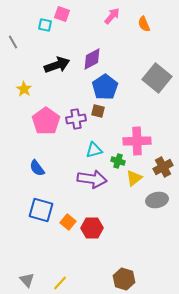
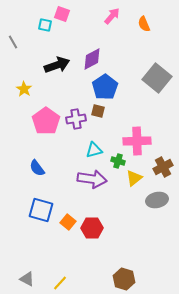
gray triangle: moved 1 px up; rotated 21 degrees counterclockwise
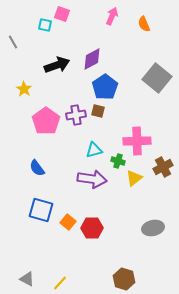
pink arrow: rotated 18 degrees counterclockwise
purple cross: moved 4 px up
gray ellipse: moved 4 px left, 28 px down
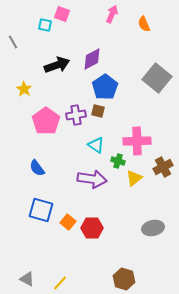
pink arrow: moved 2 px up
cyan triangle: moved 2 px right, 5 px up; rotated 48 degrees clockwise
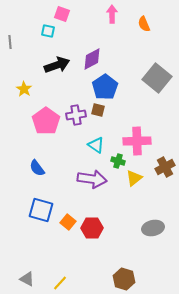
pink arrow: rotated 24 degrees counterclockwise
cyan square: moved 3 px right, 6 px down
gray line: moved 3 px left; rotated 24 degrees clockwise
brown square: moved 1 px up
brown cross: moved 2 px right
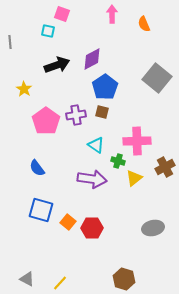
brown square: moved 4 px right, 2 px down
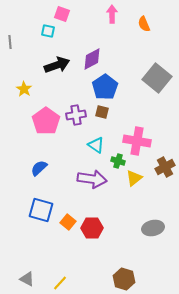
pink cross: rotated 12 degrees clockwise
blue semicircle: moved 2 px right; rotated 84 degrees clockwise
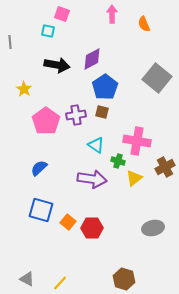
black arrow: rotated 30 degrees clockwise
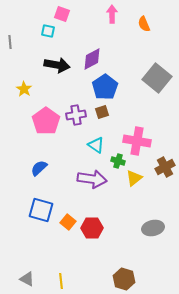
brown square: rotated 32 degrees counterclockwise
yellow line: moved 1 px right, 2 px up; rotated 49 degrees counterclockwise
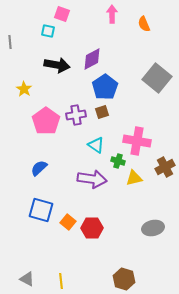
yellow triangle: rotated 24 degrees clockwise
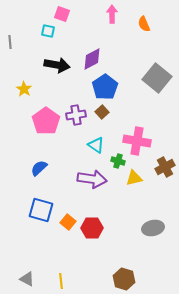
brown square: rotated 24 degrees counterclockwise
